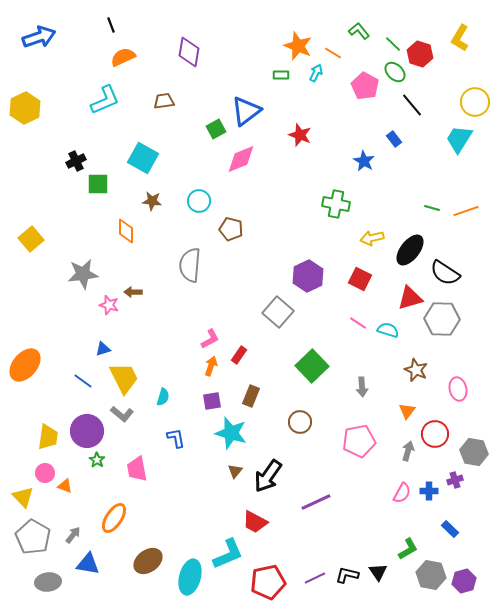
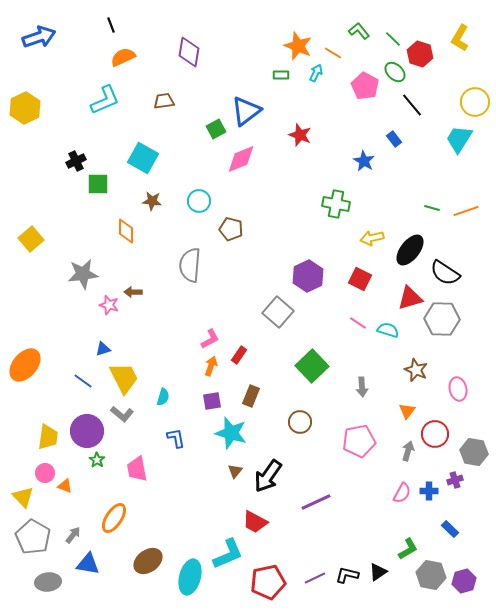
green line at (393, 44): moved 5 px up
black triangle at (378, 572): rotated 30 degrees clockwise
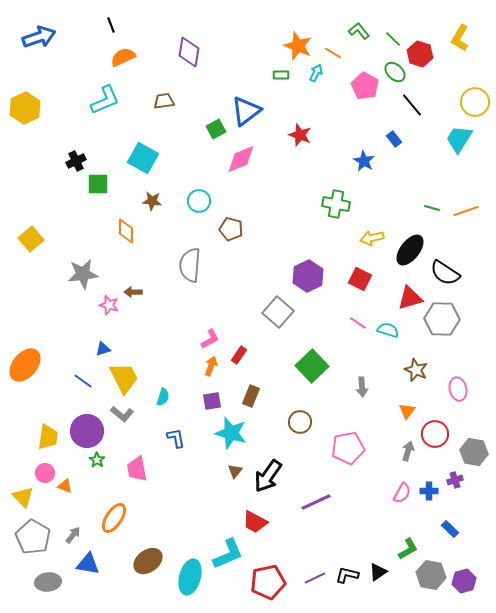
pink pentagon at (359, 441): moved 11 px left, 7 px down
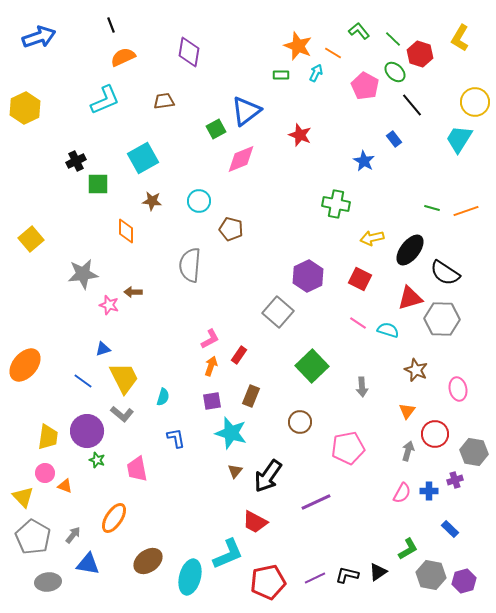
cyan square at (143, 158): rotated 32 degrees clockwise
green star at (97, 460): rotated 14 degrees counterclockwise
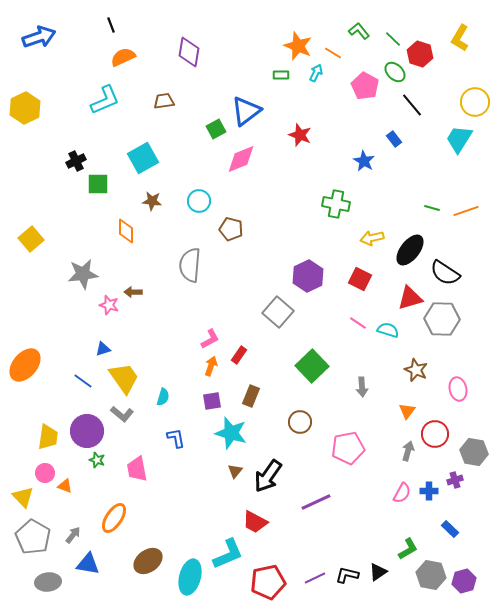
yellow trapezoid at (124, 378): rotated 8 degrees counterclockwise
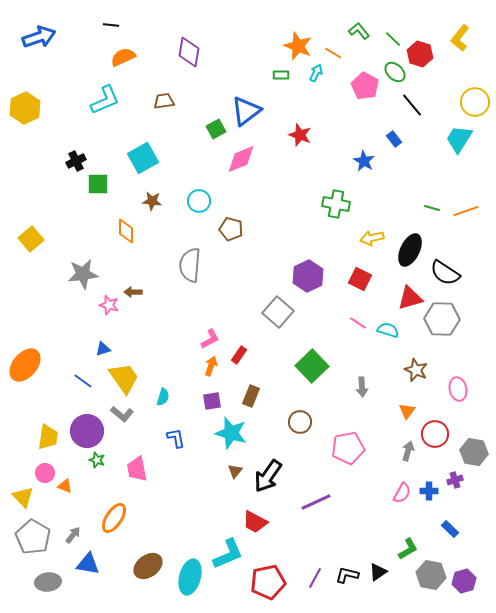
black line at (111, 25): rotated 63 degrees counterclockwise
yellow L-shape at (460, 38): rotated 8 degrees clockwise
black ellipse at (410, 250): rotated 12 degrees counterclockwise
brown ellipse at (148, 561): moved 5 px down
purple line at (315, 578): rotated 35 degrees counterclockwise
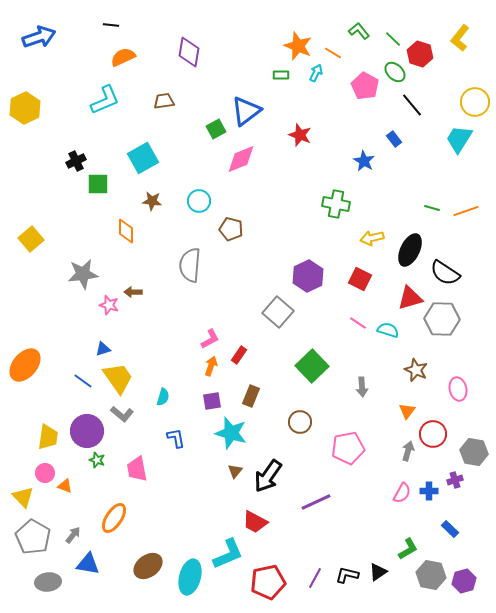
yellow trapezoid at (124, 378): moved 6 px left
red circle at (435, 434): moved 2 px left
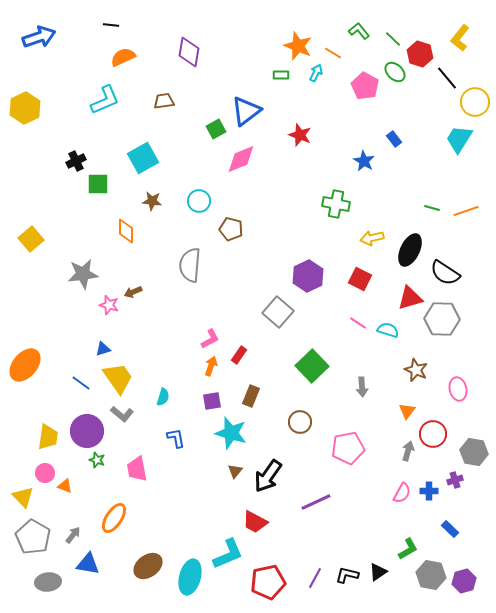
black line at (412, 105): moved 35 px right, 27 px up
brown arrow at (133, 292): rotated 24 degrees counterclockwise
blue line at (83, 381): moved 2 px left, 2 px down
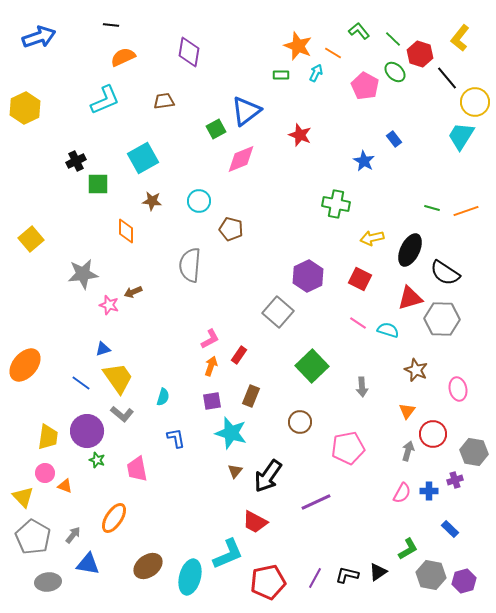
cyan trapezoid at (459, 139): moved 2 px right, 3 px up
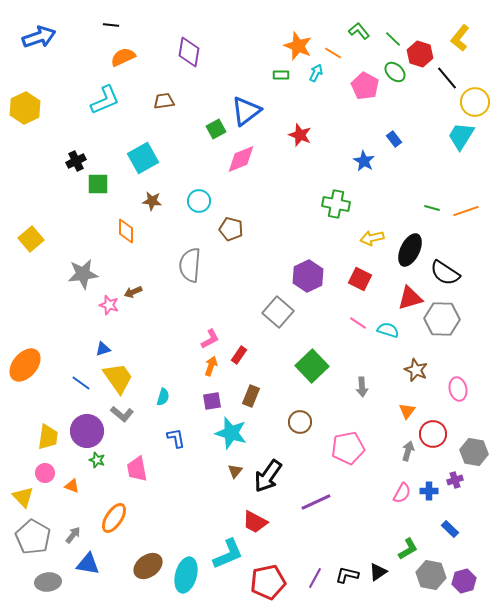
orange triangle at (65, 486): moved 7 px right
cyan ellipse at (190, 577): moved 4 px left, 2 px up
